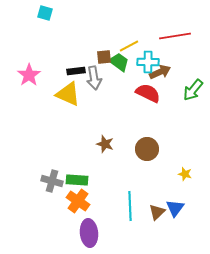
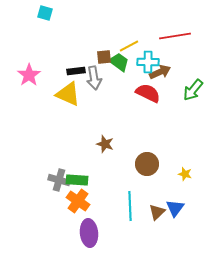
brown circle: moved 15 px down
gray cross: moved 7 px right, 1 px up
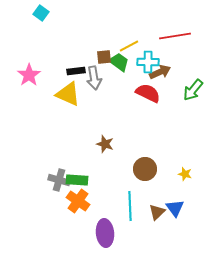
cyan square: moved 4 px left; rotated 21 degrees clockwise
brown circle: moved 2 px left, 5 px down
blue triangle: rotated 12 degrees counterclockwise
purple ellipse: moved 16 px right
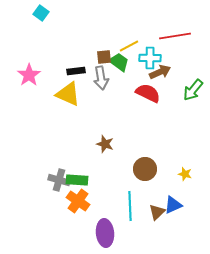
cyan cross: moved 2 px right, 4 px up
gray arrow: moved 7 px right
blue triangle: moved 2 px left, 3 px up; rotated 42 degrees clockwise
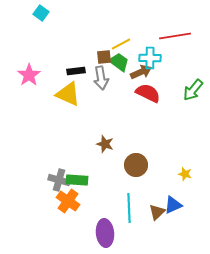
yellow line: moved 8 px left, 2 px up
brown arrow: moved 19 px left
brown circle: moved 9 px left, 4 px up
orange cross: moved 10 px left
cyan line: moved 1 px left, 2 px down
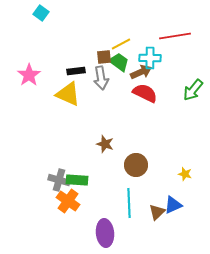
red semicircle: moved 3 px left
cyan line: moved 5 px up
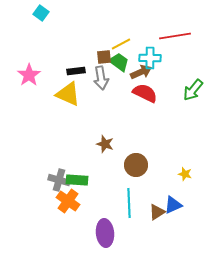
brown triangle: rotated 12 degrees clockwise
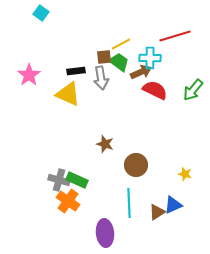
red line: rotated 8 degrees counterclockwise
red semicircle: moved 10 px right, 3 px up
green rectangle: rotated 20 degrees clockwise
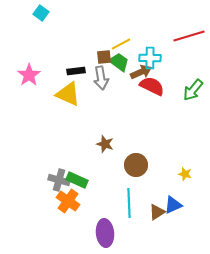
red line: moved 14 px right
red semicircle: moved 3 px left, 4 px up
